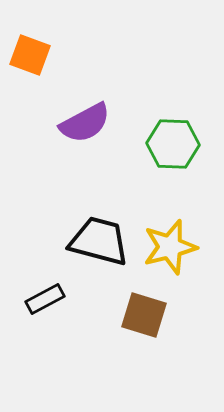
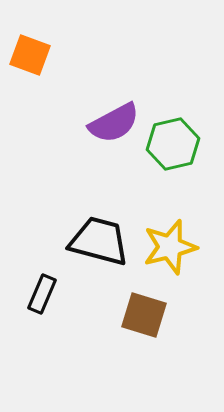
purple semicircle: moved 29 px right
green hexagon: rotated 15 degrees counterclockwise
black rectangle: moved 3 px left, 5 px up; rotated 39 degrees counterclockwise
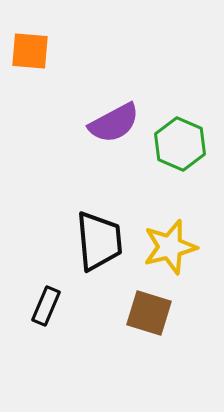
orange square: moved 4 px up; rotated 15 degrees counterclockwise
green hexagon: moved 7 px right; rotated 24 degrees counterclockwise
black trapezoid: rotated 70 degrees clockwise
black rectangle: moved 4 px right, 12 px down
brown square: moved 5 px right, 2 px up
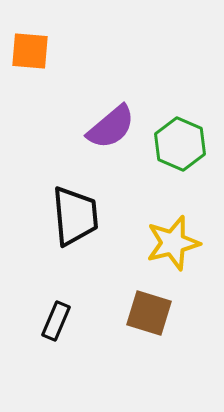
purple semicircle: moved 3 px left, 4 px down; rotated 12 degrees counterclockwise
black trapezoid: moved 24 px left, 25 px up
yellow star: moved 3 px right, 4 px up
black rectangle: moved 10 px right, 15 px down
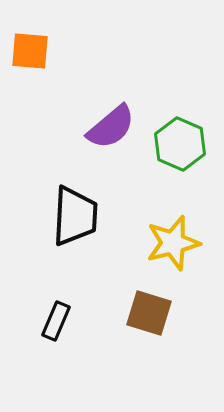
black trapezoid: rotated 8 degrees clockwise
